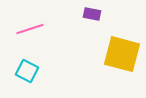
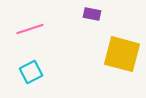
cyan square: moved 4 px right, 1 px down; rotated 35 degrees clockwise
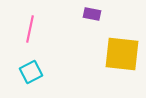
pink line: rotated 60 degrees counterclockwise
yellow square: rotated 9 degrees counterclockwise
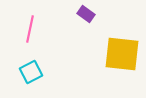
purple rectangle: moved 6 px left; rotated 24 degrees clockwise
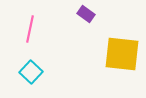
cyan square: rotated 20 degrees counterclockwise
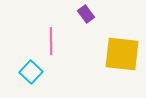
purple rectangle: rotated 18 degrees clockwise
pink line: moved 21 px right, 12 px down; rotated 12 degrees counterclockwise
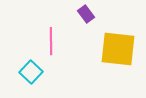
yellow square: moved 4 px left, 5 px up
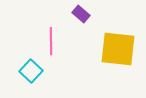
purple rectangle: moved 5 px left; rotated 12 degrees counterclockwise
cyan square: moved 1 px up
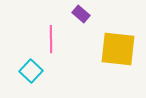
pink line: moved 2 px up
